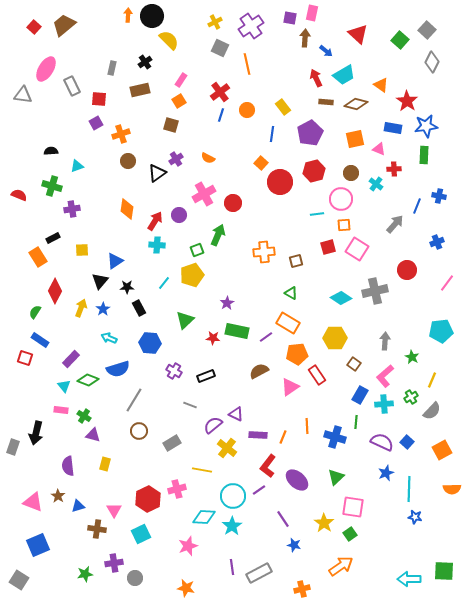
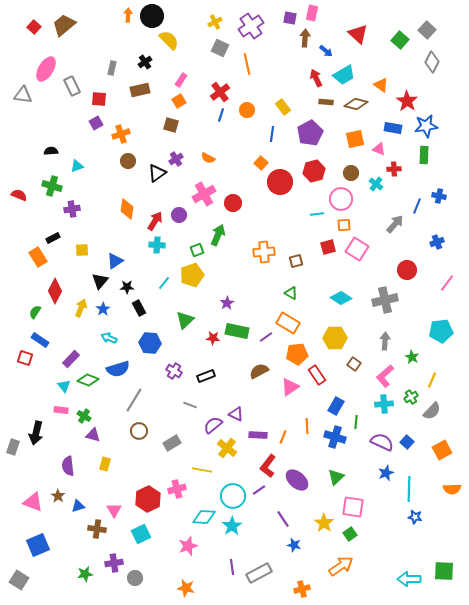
gray cross at (375, 291): moved 10 px right, 9 px down
blue rectangle at (360, 395): moved 24 px left, 11 px down
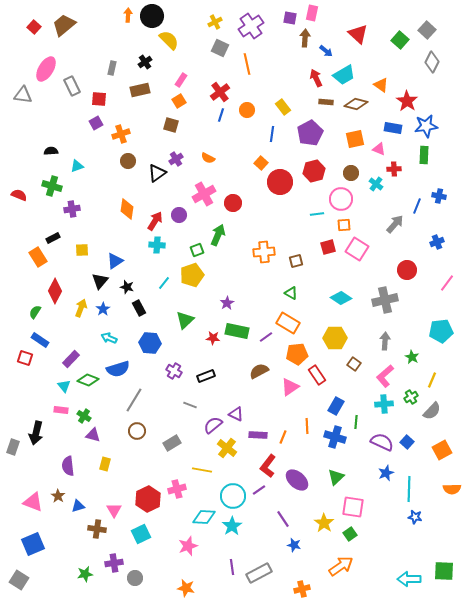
black star at (127, 287): rotated 16 degrees clockwise
brown circle at (139, 431): moved 2 px left
blue square at (38, 545): moved 5 px left, 1 px up
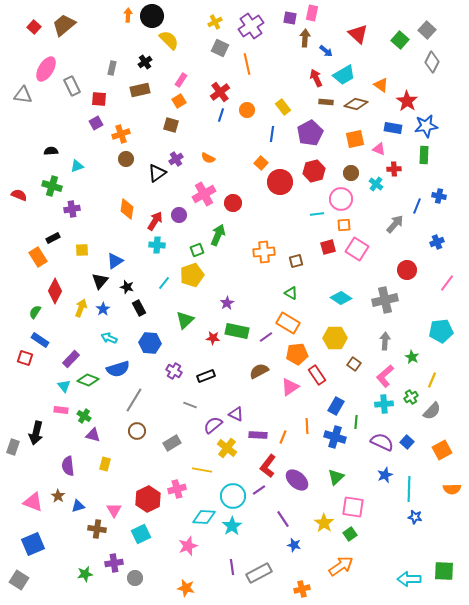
brown circle at (128, 161): moved 2 px left, 2 px up
blue star at (386, 473): moved 1 px left, 2 px down
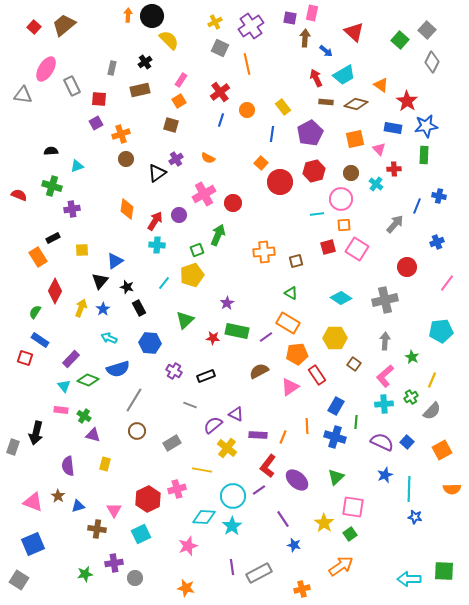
red triangle at (358, 34): moved 4 px left, 2 px up
blue line at (221, 115): moved 5 px down
pink triangle at (379, 149): rotated 24 degrees clockwise
red circle at (407, 270): moved 3 px up
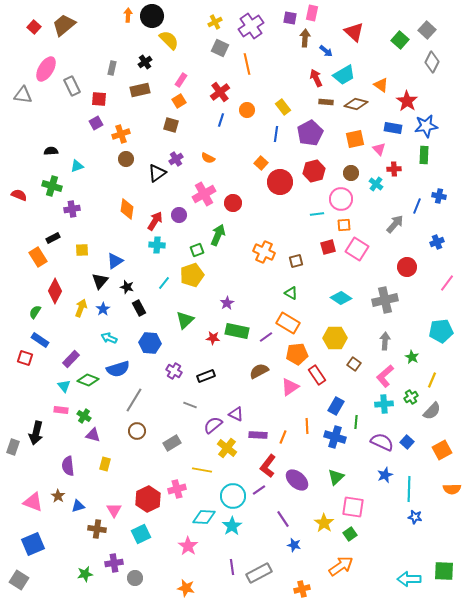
blue line at (272, 134): moved 4 px right
orange cross at (264, 252): rotated 30 degrees clockwise
pink star at (188, 546): rotated 18 degrees counterclockwise
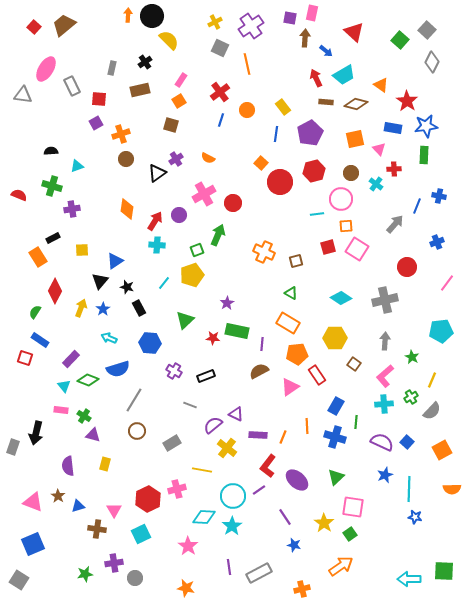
orange square at (344, 225): moved 2 px right, 1 px down
purple line at (266, 337): moved 4 px left, 7 px down; rotated 48 degrees counterclockwise
purple line at (283, 519): moved 2 px right, 2 px up
purple line at (232, 567): moved 3 px left
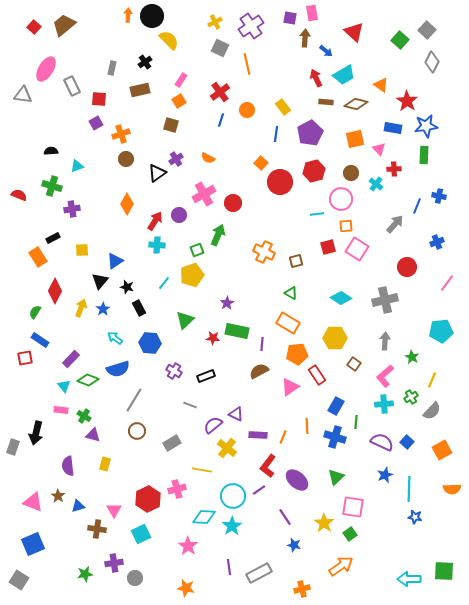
pink rectangle at (312, 13): rotated 21 degrees counterclockwise
orange diamond at (127, 209): moved 5 px up; rotated 20 degrees clockwise
cyan arrow at (109, 338): moved 6 px right; rotated 14 degrees clockwise
red square at (25, 358): rotated 28 degrees counterclockwise
